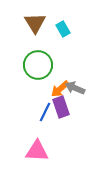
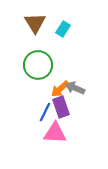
cyan rectangle: rotated 63 degrees clockwise
pink triangle: moved 18 px right, 18 px up
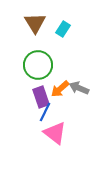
gray arrow: moved 4 px right
purple rectangle: moved 20 px left, 10 px up
pink triangle: rotated 35 degrees clockwise
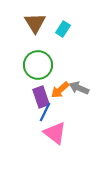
orange arrow: moved 1 px down
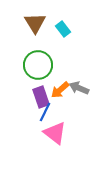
cyan rectangle: rotated 70 degrees counterclockwise
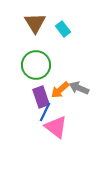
green circle: moved 2 px left
pink triangle: moved 1 px right, 6 px up
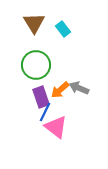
brown triangle: moved 1 px left
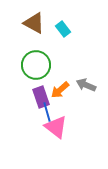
brown triangle: rotated 30 degrees counterclockwise
gray arrow: moved 7 px right, 3 px up
blue line: moved 2 px right; rotated 42 degrees counterclockwise
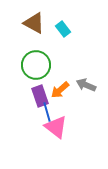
purple rectangle: moved 1 px left, 1 px up
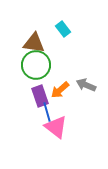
brown triangle: moved 20 px down; rotated 20 degrees counterclockwise
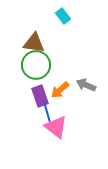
cyan rectangle: moved 13 px up
